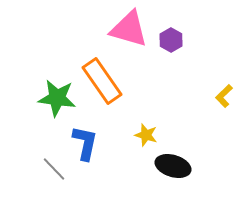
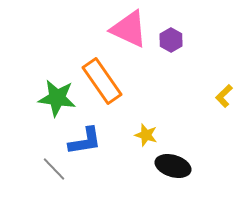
pink triangle: rotated 9 degrees clockwise
blue L-shape: moved 2 px up; rotated 69 degrees clockwise
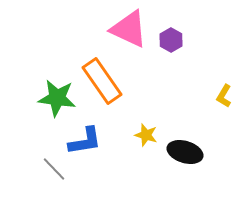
yellow L-shape: rotated 15 degrees counterclockwise
black ellipse: moved 12 px right, 14 px up
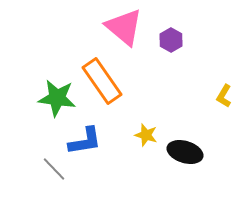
pink triangle: moved 5 px left, 2 px up; rotated 15 degrees clockwise
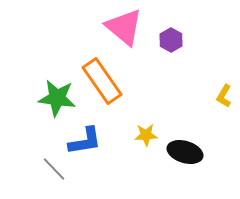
yellow star: rotated 20 degrees counterclockwise
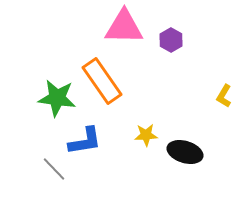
pink triangle: rotated 39 degrees counterclockwise
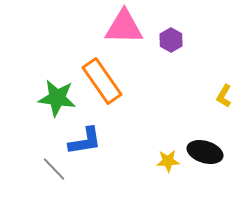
yellow star: moved 22 px right, 26 px down
black ellipse: moved 20 px right
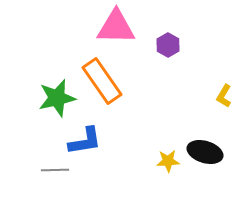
pink triangle: moved 8 px left
purple hexagon: moved 3 px left, 5 px down
green star: rotated 21 degrees counterclockwise
gray line: moved 1 px right, 1 px down; rotated 48 degrees counterclockwise
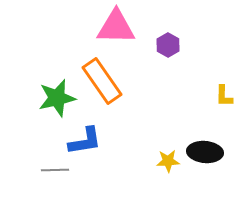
yellow L-shape: rotated 30 degrees counterclockwise
black ellipse: rotated 12 degrees counterclockwise
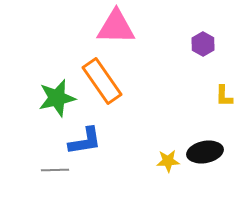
purple hexagon: moved 35 px right, 1 px up
black ellipse: rotated 16 degrees counterclockwise
